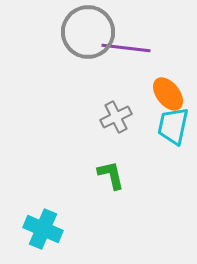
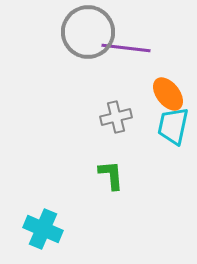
gray cross: rotated 12 degrees clockwise
green L-shape: rotated 8 degrees clockwise
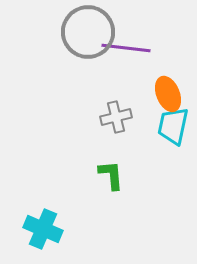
orange ellipse: rotated 16 degrees clockwise
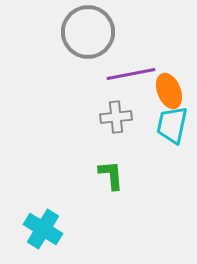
purple line: moved 5 px right, 26 px down; rotated 18 degrees counterclockwise
orange ellipse: moved 1 px right, 3 px up
gray cross: rotated 8 degrees clockwise
cyan trapezoid: moved 1 px left, 1 px up
cyan cross: rotated 9 degrees clockwise
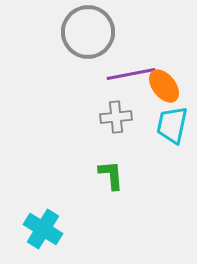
orange ellipse: moved 5 px left, 5 px up; rotated 16 degrees counterclockwise
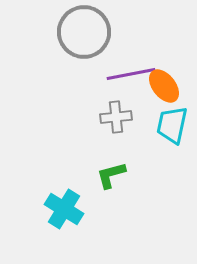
gray circle: moved 4 px left
green L-shape: rotated 100 degrees counterclockwise
cyan cross: moved 21 px right, 20 px up
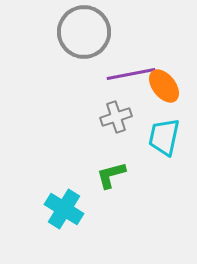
gray cross: rotated 12 degrees counterclockwise
cyan trapezoid: moved 8 px left, 12 px down
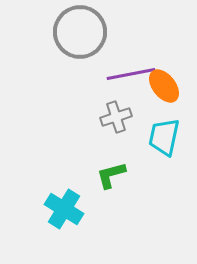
gray circle: moved 4 px left
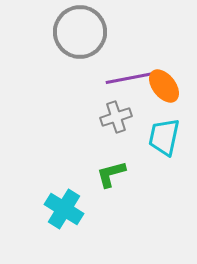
purple line: moved 1 px left, 4 px down
green L-shape: moved 1 px up
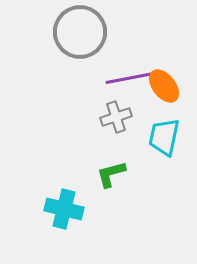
cyan cross: rotated 18 degrees counterclockwise
